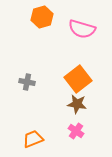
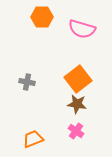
orange hexagon: rotated 15 degrees clockwise
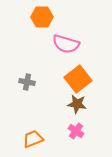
pink semicircle: moved 16 px left, 15 px down
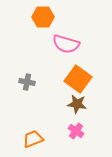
orange hexagon: moved 1 px right
orange square: rotated 16 degrees counterclockwise
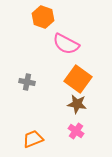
orange hexagon: rotated 20 degrees clockwise
pink semicircle: rotated 12 degrees clockwise
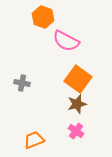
pink semicircle: moved 3 px up
gray cross: moved 5 px left, 1 px down
brown star: rotated 24 degrees counterclockwise
orange trapezoid: moved 1 px right, 1 px down
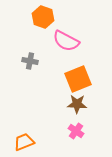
orange square: rotated 32 degrees clockwise
gray cross: moved 8 px right, 22 px up
brown star: rotated 18 degrees clockwise
orange trapezoid: moved 10 px left, 2 px down
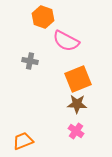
orange trapezoid: moved 1 px left, 1 px up
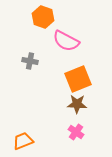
pink cross: moved 1 px down
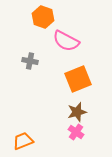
brown star: moved 8 px down; rotated 18 degrees counterclockwise
